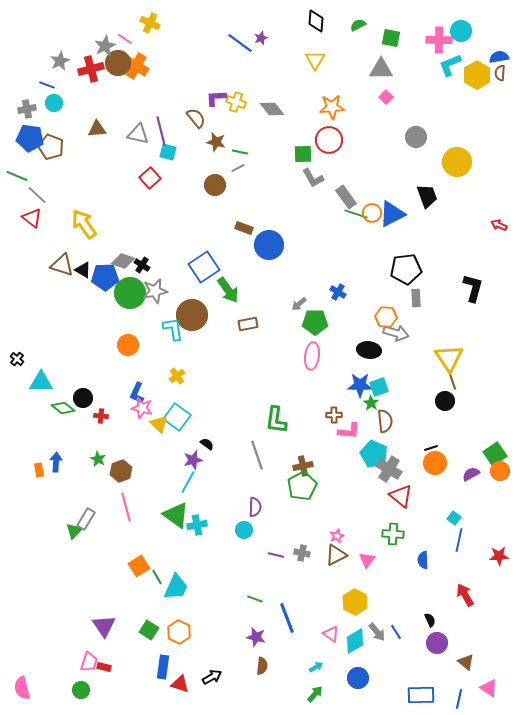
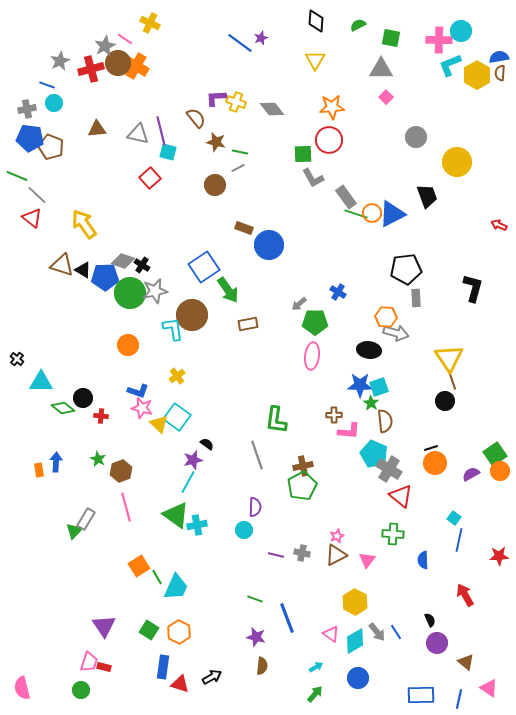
blue L-shape at (137, 393): moved 1 px right, 2 px up; rotated 95 degrees counterclockwise
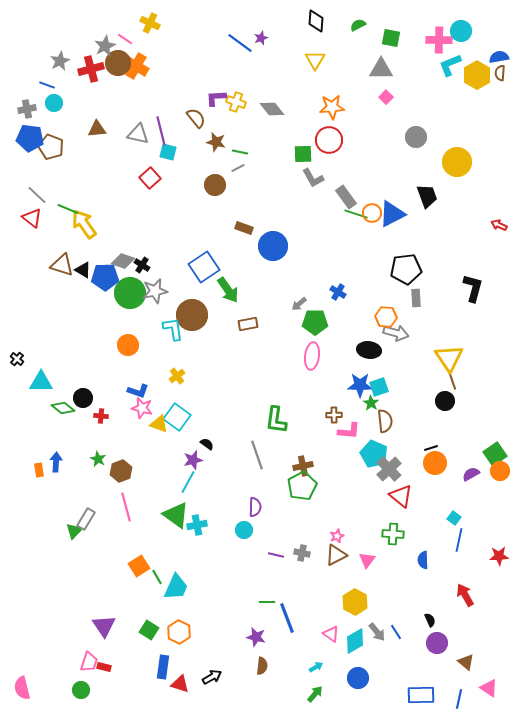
green line at (17, 176): moved 51 px right, 33 px down
blue circle at (269, 245): moved 4 px right, 1 px down
yellow triangle at (159, 424): rotated 24 degrees counterclockwise
gray cross at (389, 469): rotated 15 degrees clockwise
green line at (255, 599): moved 12 px right, 3 px down; rotated 21 degrees counterclockwise
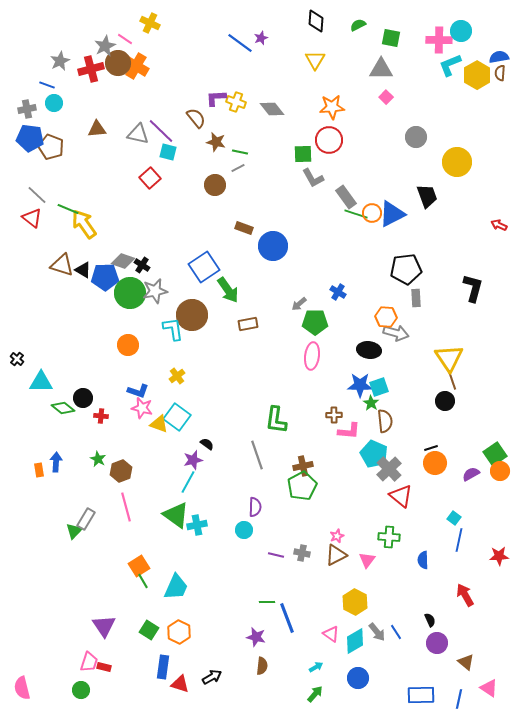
purple line at (161, 131): rotated 32 degrees counterclockwise
green cross at (393, 534): moved 4 px left, 3 px down
green line at (157, 577): moved 14 px left, 4 px down
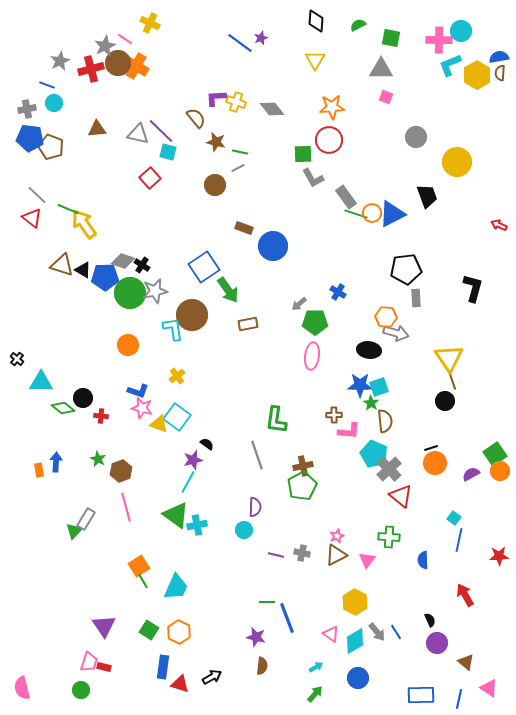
pink square at (386, 97): rotated 24 degrees counterclockwise
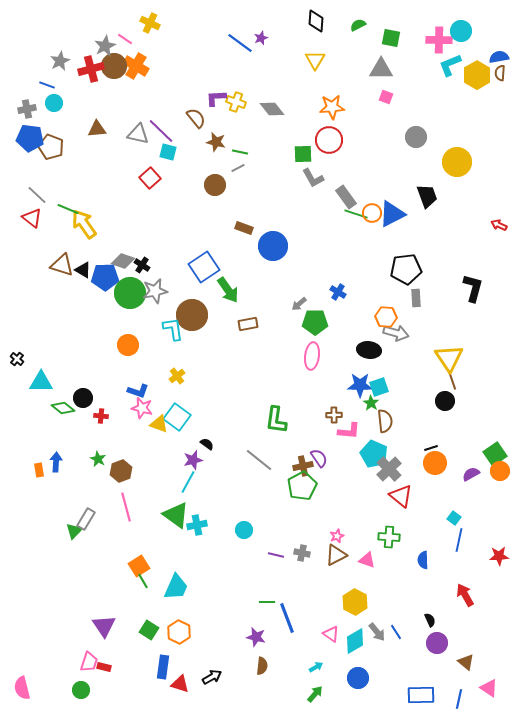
brown circle at (118, 63): moved 4 px left, 3 px down
gray line at (257, 455): moved 2 px right, 5 px down; rotated 32 degrees counterclockwise
purple semicircle at (255, 507): moved 64 px right, 49 px up; rotated 36 degrees counterclockwise
pink triangle at (367, 560): rotated 48 degrees counterclockwise
